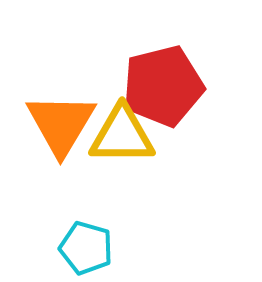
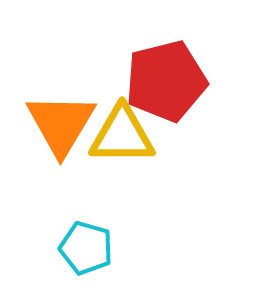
red pentagon: moved 3 px right, 5 px up
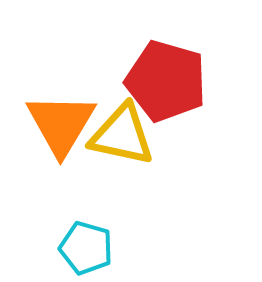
red pentagon: rotated 30 degrees clockwise
yellow triangle: rotated 12 degrees clockwise
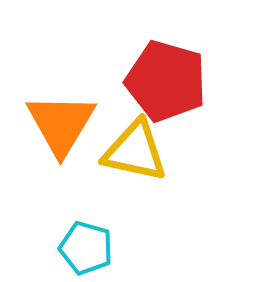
yellow triangle: moved 13 px right, 16 px down
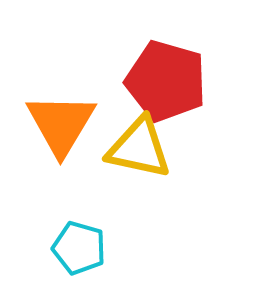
yellow triangle: moved 4 px right, 3 px up
cyan pentagon: moved 7 px left
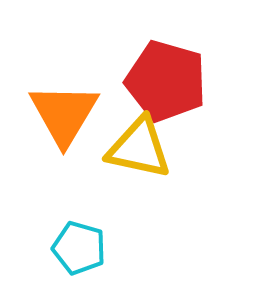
orange triangle: moved 3 px right, 10 px up
